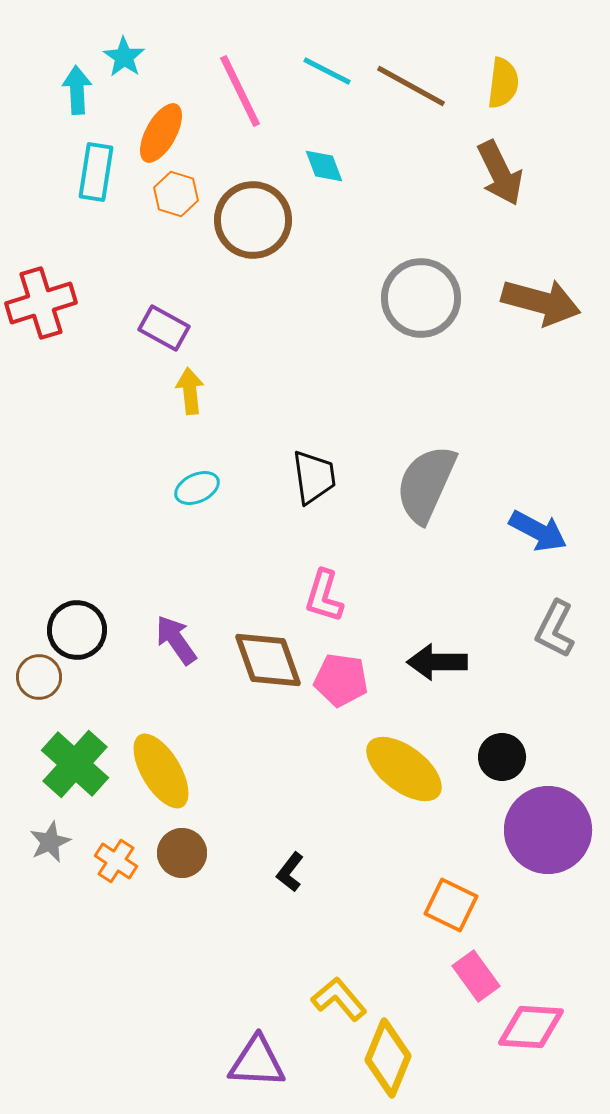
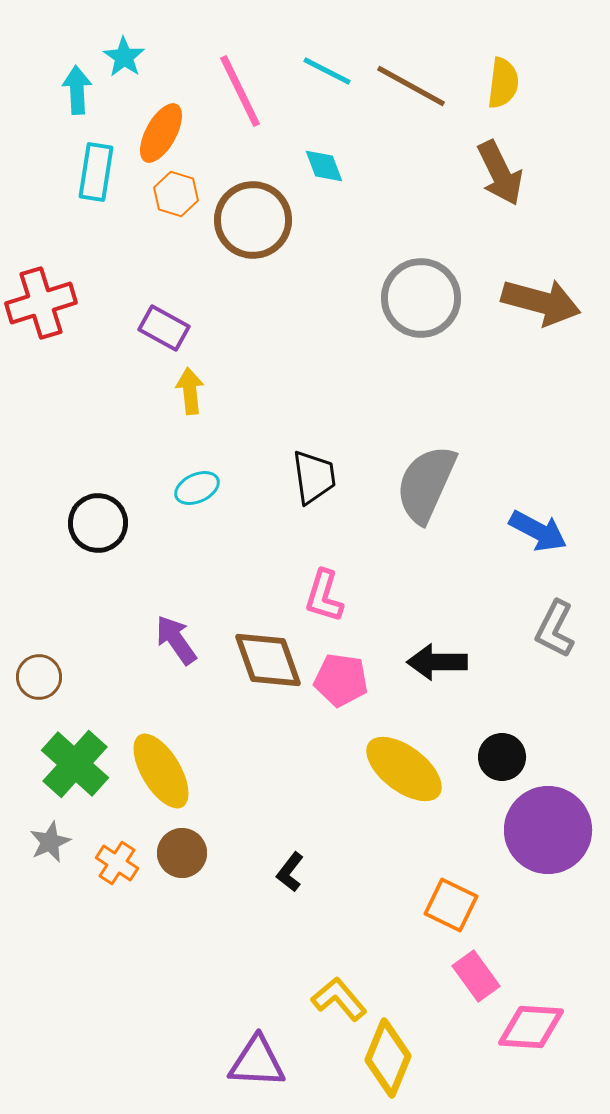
black circle at (77, 630): moved 21 px right, 107 px up
orange cross at (116, 861): moved 1 px right, 2 px down
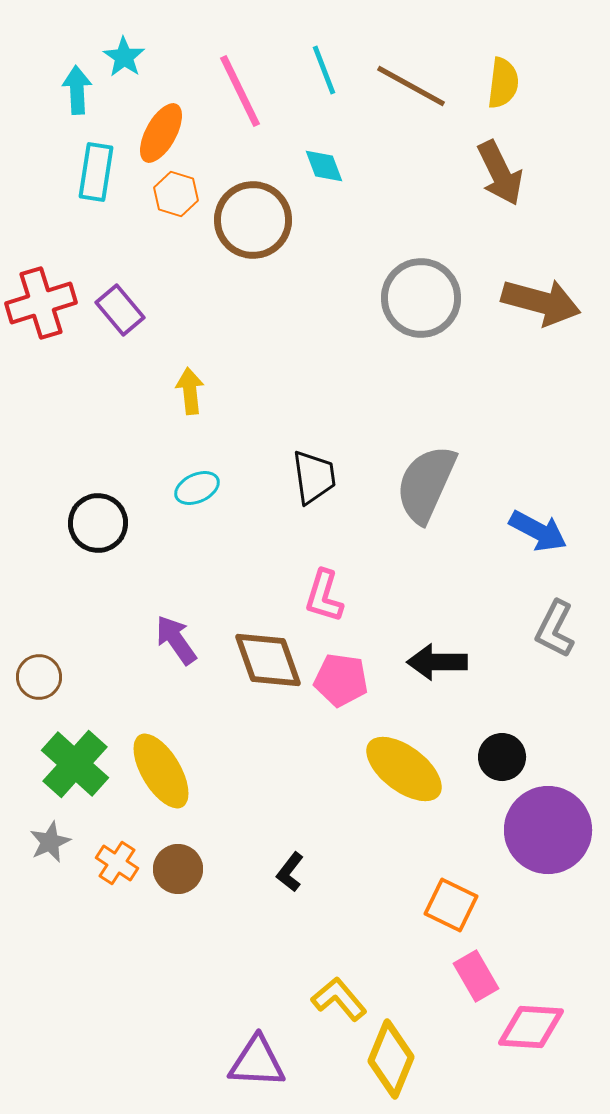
cyan line at (327, 71): moved 3 px left, 1 px up; rotated 42 degrees clockwise
purple rectangle at (164, 328): moved 44 px left, 18 px up; rotated 21 degrees clockwise
brown circle at (182, 853): moved 4 px left, 16 px down
pink rectangle at (476, 976): rotated 6 degrees clockwise
yellow diamond at (388, 1058): moved 3 px right, 1 px down
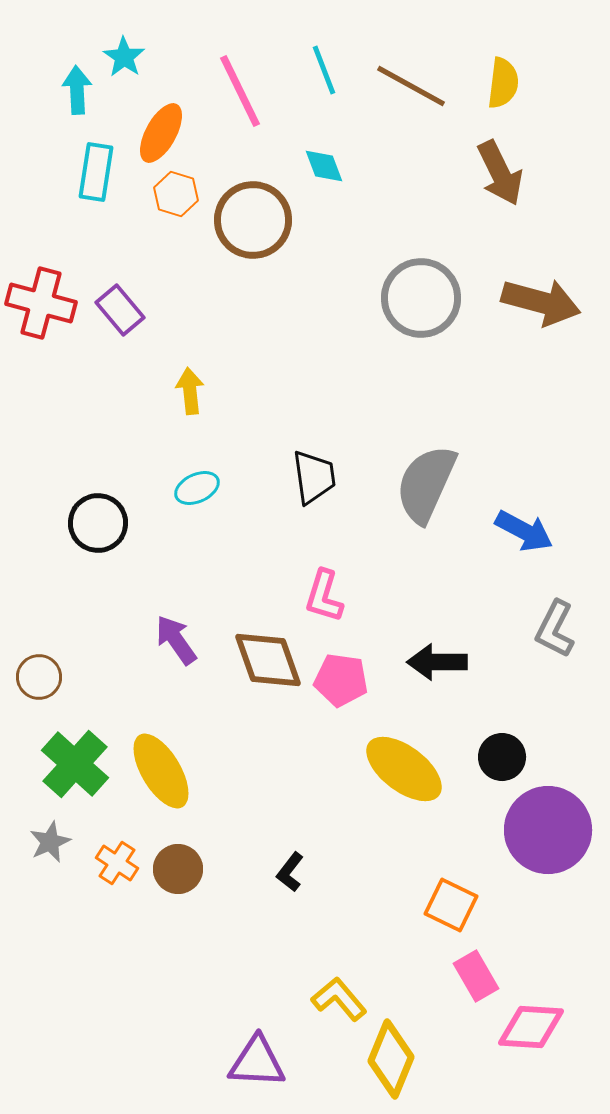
red cross at (41, 303): rotated 32 degrees clockwise
blue arrow at (538, 531): moved 14 px left
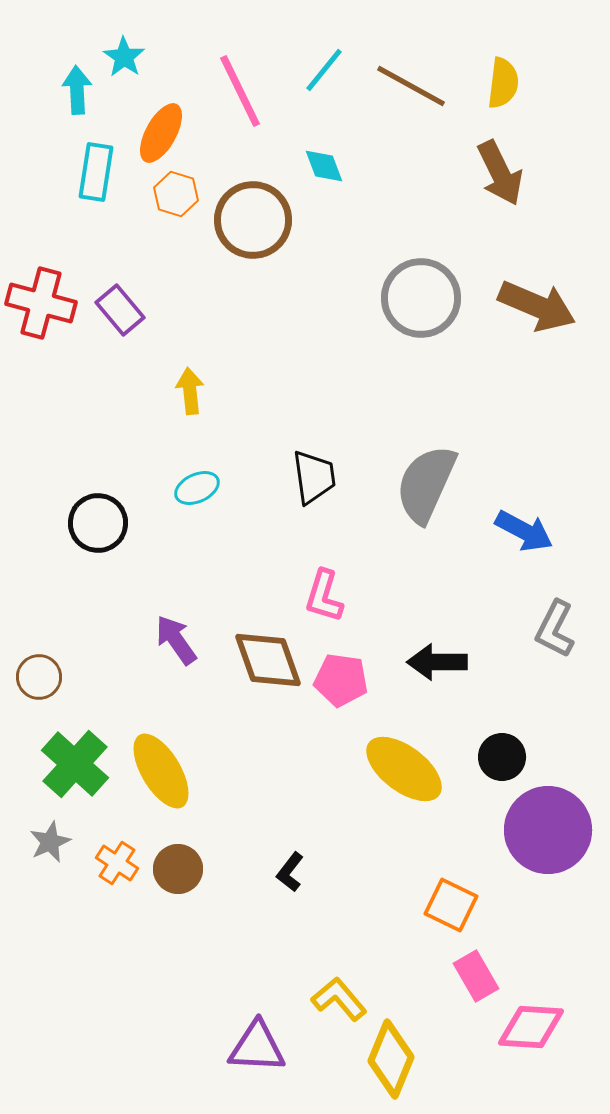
cyan line at (324, 70): rotated 60 degrees clockwise
brown arrow at (541, 302): moved 4 px left, 4 px down; rotated 8 degrees clockwise
purple triangle at (257, 1062): moved 15 px up
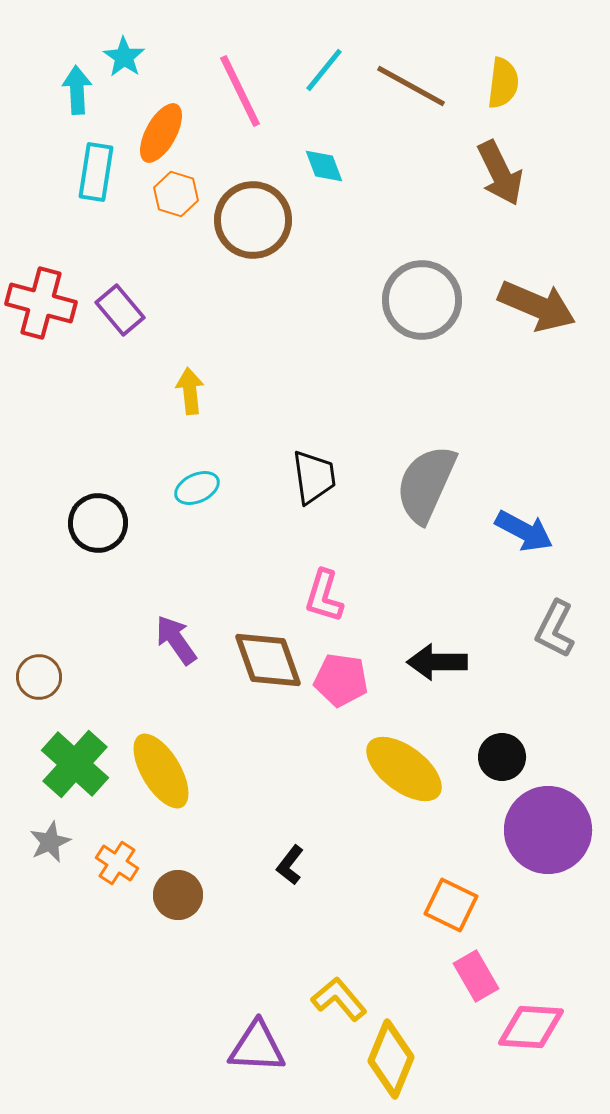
gray circle at (421, 298): moved 1 px right, 2 px down
brown circle at (178, 869): moved 26 px down
black L-shape at (290, 872): moved 7 px up
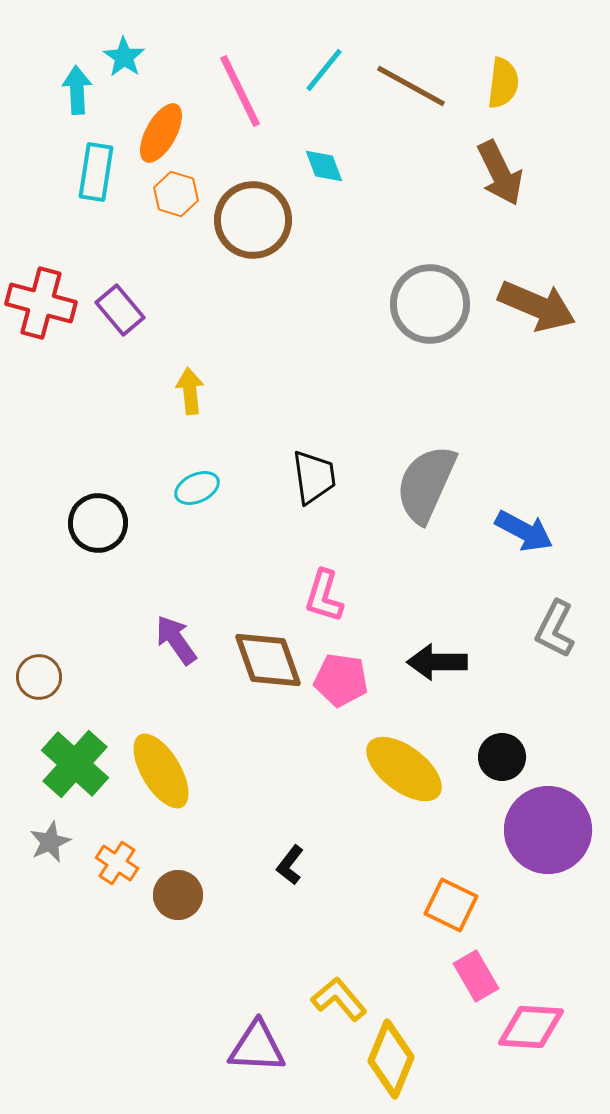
gray circle at (422, 300): moved 8 px right, 4 px down
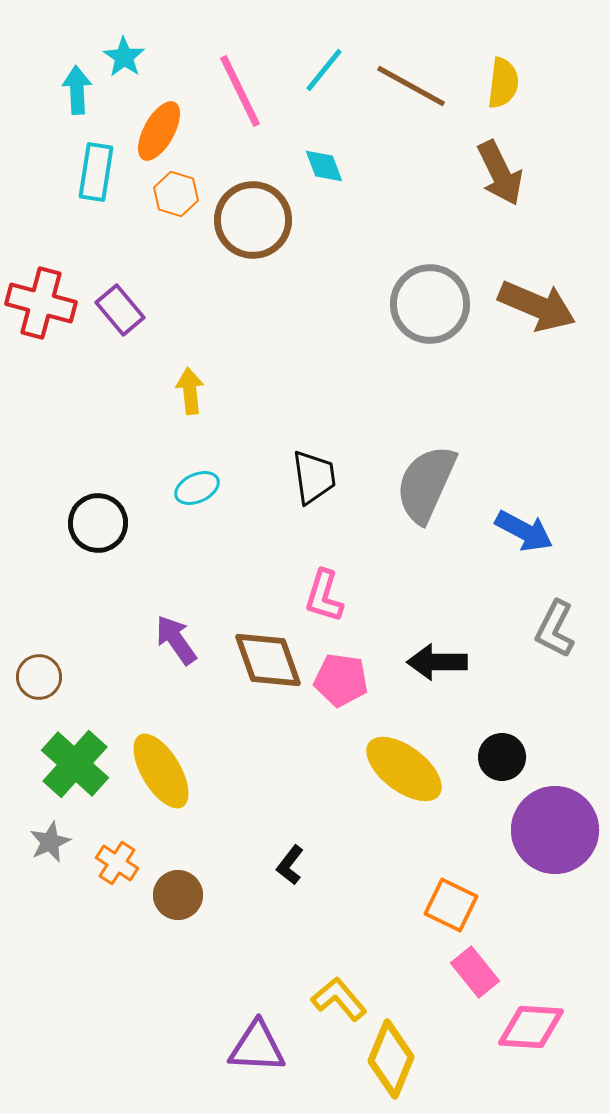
orange ellipse at (161, 133): moved 2 px left, 2 px up
purple circle at (548, 830): moved 7 px right
pink rectangle at (476, 976): moved 1 px left, 4 px up; rotated 9 degrees counterclockwise
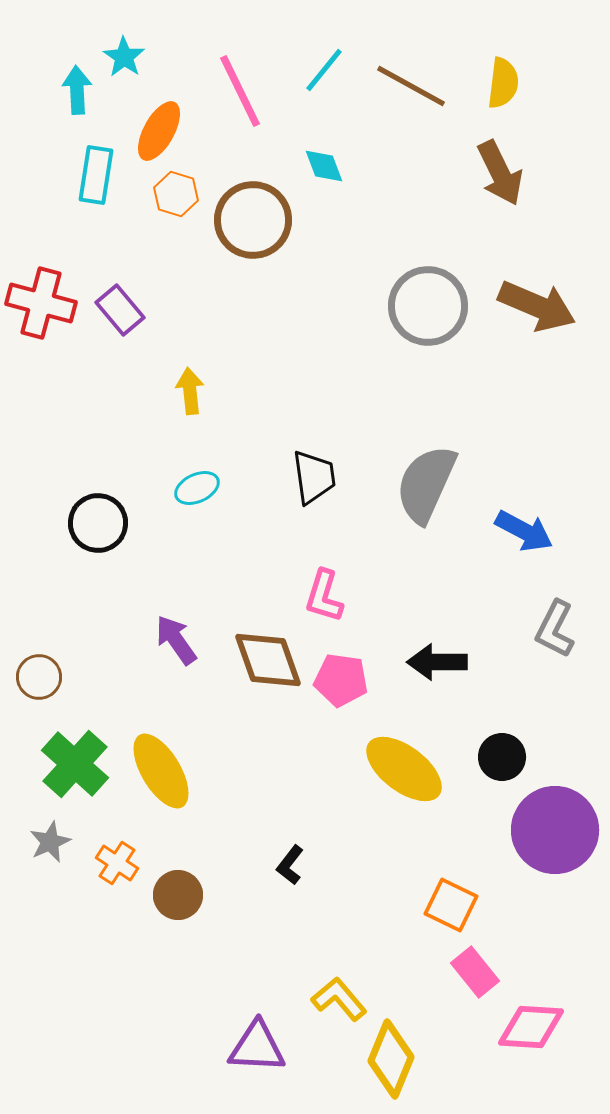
cyan rectangle at (96, 172): moved 3 px down
gray circle at (430, 304): moved 2 px left, 2 px down
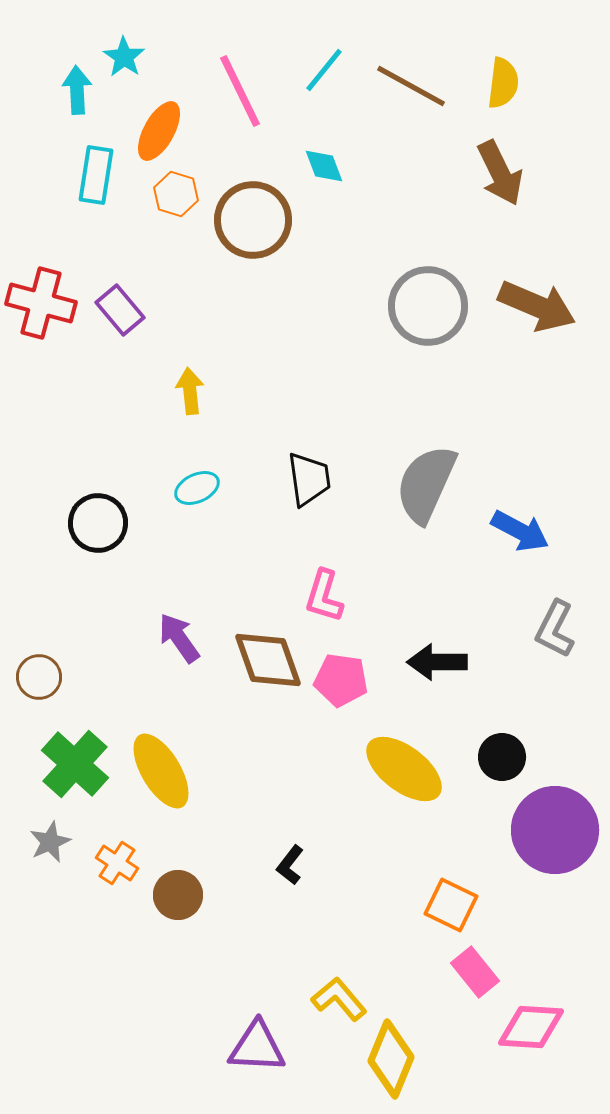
black trapezoid at (314, 477): moved 5 px left, 2 px down
blue arrow at (524, 531): moved 4 px left
purple arrow at (176, 640): moved 3 px right, 2 px up
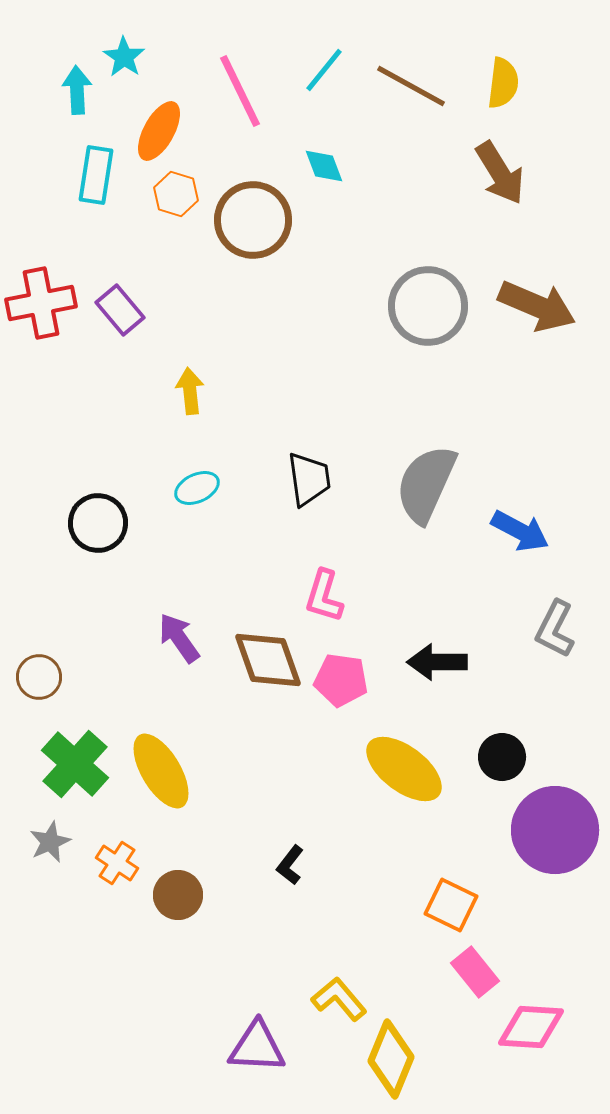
brown arrow at (500, 173): rotated 6 degrees counterclockwise
red cross at (41, 303): rotated 26 degrees counterclockwise
